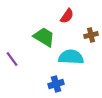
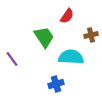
green trapezoid: rotated 25 degrees clockwise
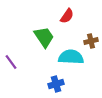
brown cross: moved 6 px down
purple line: moved 1 px left, 3 px down
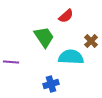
red semicircle: moved 1 px left; rotated 14 degrees clockwise
brown cross: rotated 32 degrees counterclockwise
purple line: rotated 49 degrees counterclockwise
blue cross: moved 5 px left
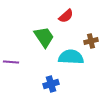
brown cross: rotated 32 degrees clockwise
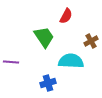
red semicircle: rotated 21 degrees counterclockwise
brown cross: rotated 16 degrees counterclockwise
cyan semicircle: moved 4 px down
blue cross: moved 3 px left, 1 px up
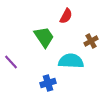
purple line: rotated 42 degrees clockwise
